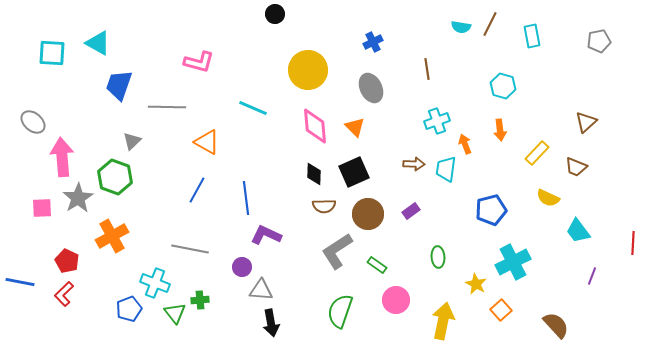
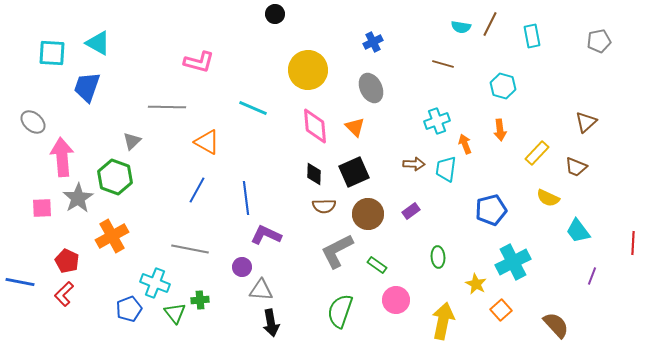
brown line at (427, 69): moved 16 px right, 5 px up; rotated 65 degrees counterclockwise
blue trapezoid at (119, 85): moved 32 px left, 2 px down
gray L-shape at (337, 251): rotated 6 degrees clockwise
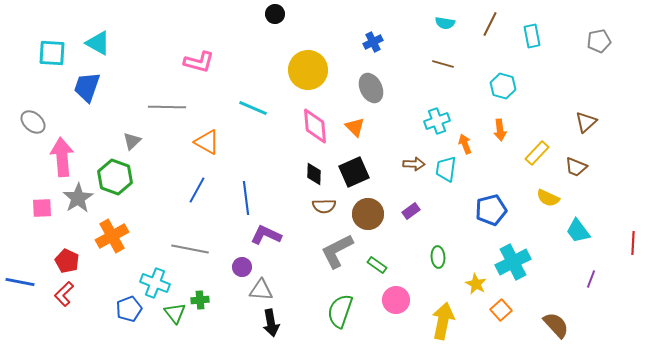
cyan semicircle at (461, 27): moved 16 px left, 4 px up
purple line at (592, 276): moved 1 px left, 3 px down
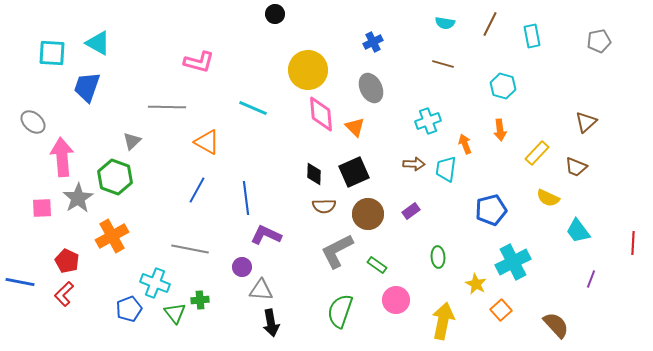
cyan cross at (437, 121): moved 9 px left
pink diamond at (315, 126): moved 6 px right, 12 px up
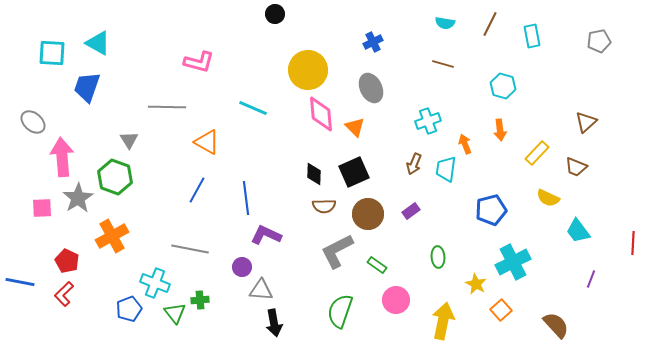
gray triangle at (132, 141): moved 3 px left, 1 px up; rotated 18 degrees counterclockwise
brown arrow at (414, 164): rotated 110 degrees clockwise
black arrow at (271, 323): moved 3 px right
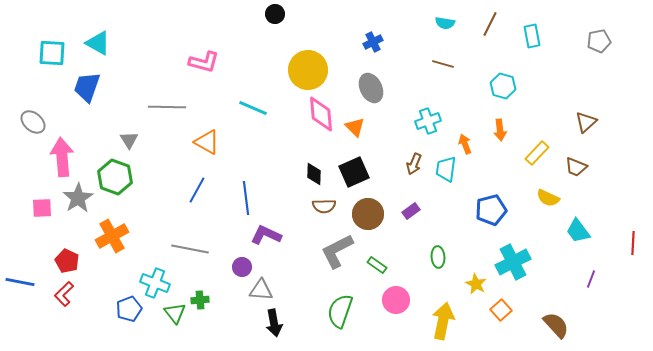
pink L-shape at (199, 62): moved 5 px right
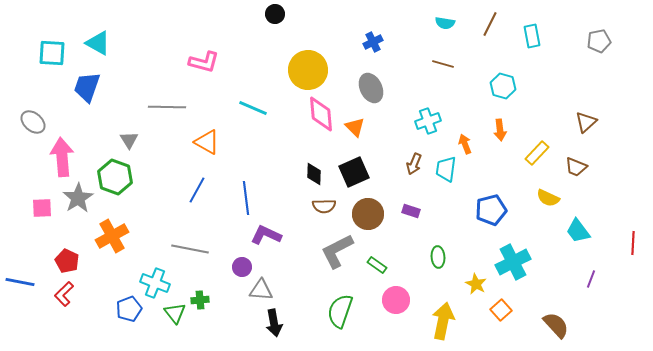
purple rectangle at (411, 211): rotated 54 degrees clockwise
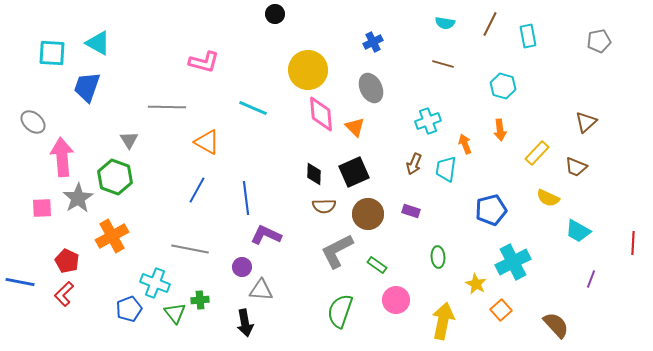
cyan rectangle at (532, 36): moved 4 px left
cyan trapezoid at (578, 231): rotated 24 degrees counterclockwise
black arrow at (274, 323): moved 29 px left
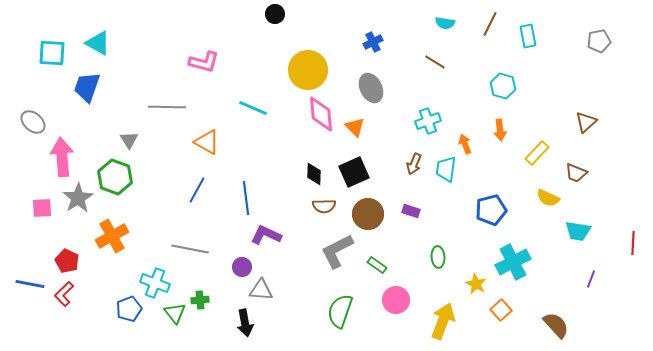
brown line at (443, 64): moved 8 px left, 2 px up; rotated 15 degrees clockwise
brown trapezoid at (576, 167): moved 6 px down
cyan trapezoid at (578, 231): rotated 20 degrees counterclockwise
blue line at (20, 282): moved 10 px right, 2 px down
yellow arrow at (443, 321): rotated 9 degrees clockwise
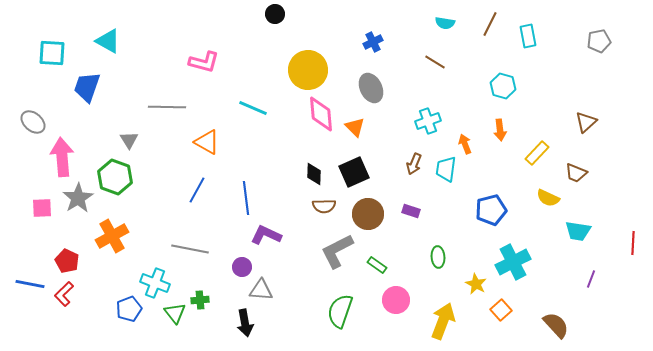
cyan triangle at (98, 43): moved 10 px right, 2 px up
